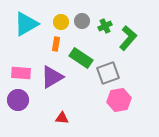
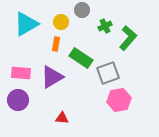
gray circle: moved 11 px up
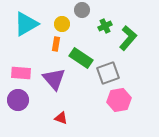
yellow circle: moved 1 px right, 2 px down
purple triangle: moved 2 px right, 2 px down; rotated 40 degrees counterclockwise
red triangle: moved 1 px left; rotated 16 degrees clockwise
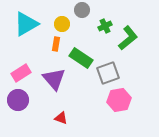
green L-shape: rotated 10 degrees clockwise
pink rectangle: rotated 36 degrees counterclockwise
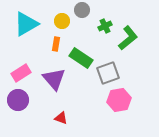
yellow circle: moved 3 px up
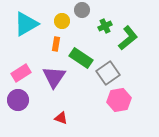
gray square: rotated 15 degrees counterclockwise
purple triangle: moved 2 px up; rotated 15 degrees clockwise
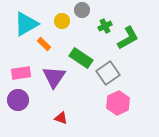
green L-shape: rotated 10 degrees clockwise
orange rectangle: moved 12 px left; rotated 56 degrees counterclockwise
pink rectangle: rotated 24 degrees clockwise
pink hexagon: moved 1 px left, 3 px down; rotated 15 degrees counterclockwise
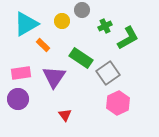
orange rectangle: moved 1 px left, 1 px down
purple circle: moved 1 px up
red triangle: moved 4 px right, 3 px up; rotated 32 degrees clockwise
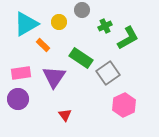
yellow circle: moved 3 px left, 1 px down
pink hexagon: moved 6 px right, 2 px down
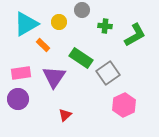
green cross: rotated 32 degrees clockwise
green L-shape: moved 7 px right, 3 px up
red triangle: rotated 24 degrees clockwise
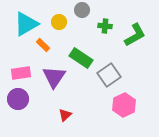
gray square: moved 1 px right, 2 px down
